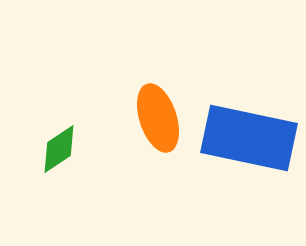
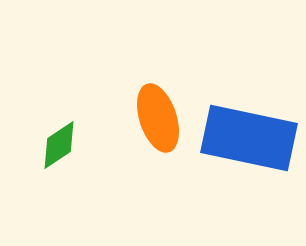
green diamond: moved 4 px up
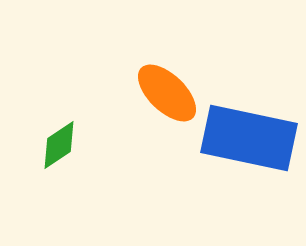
orange ellipse: moved 9 px right, 25 px up; rotated 28 degrees counterclockwise
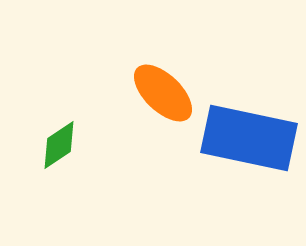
orange ellipse: moved 4 px left
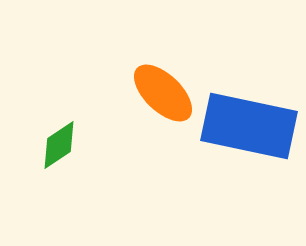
blue rectangle: moved 12 px up
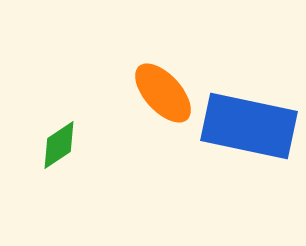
orange ellipse: rotated 4 degrees clockwise
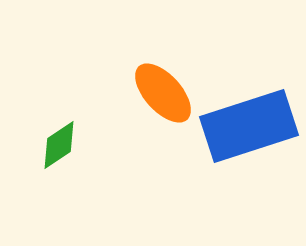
blue rectangle: rotated 30 degrees counterclockwise
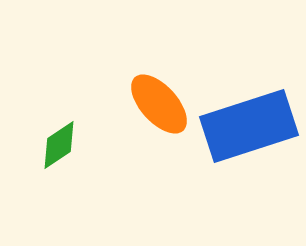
orange ellipse: moved 4 px left, 11 px down
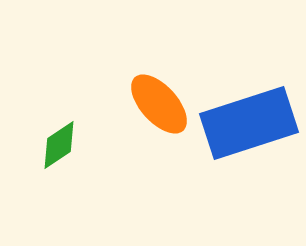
blue rectangle: moved 3 px up
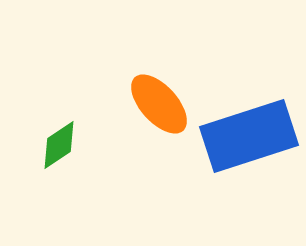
blue rectangle: moved 13 px down
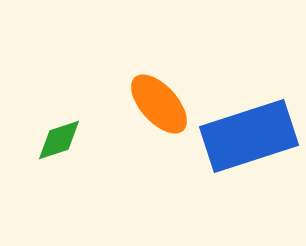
green diamond: moved 5 px up; rotated 15 degrees clockwise
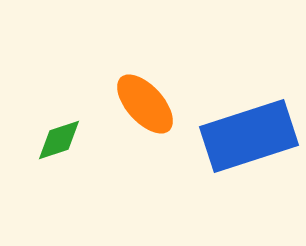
orange ellipse: moved 14 px left
